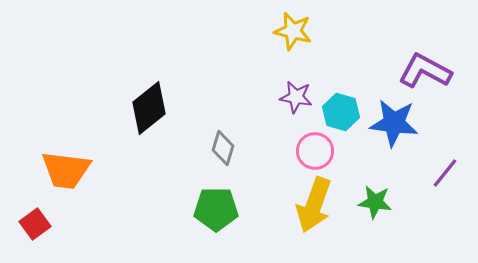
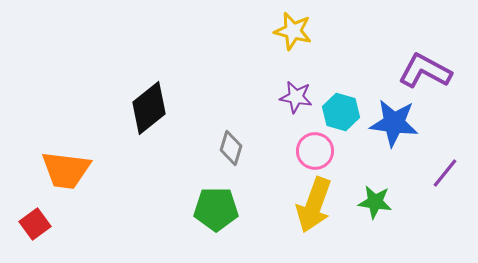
gray diamond: moved 8 px right
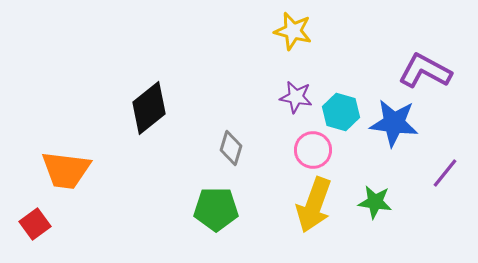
pink circle: moved 2 px left, 1 px up
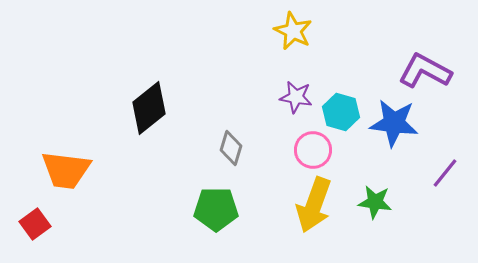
yellow star: rotated 12 degrees clockwise
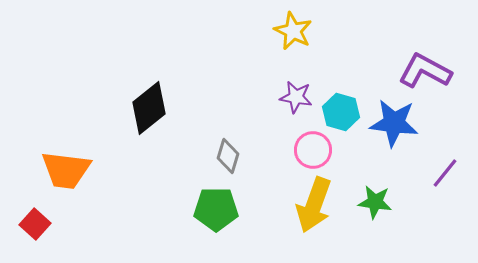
gray diamond: moved 3 px left, 8 px down
red square: rotated 12 degrees counterclockwise
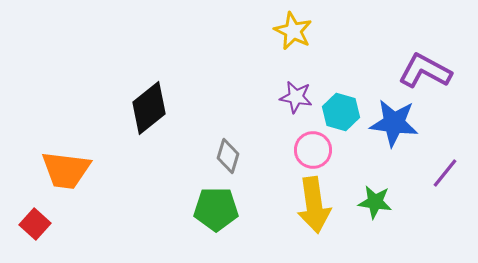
yellow arrow: rotated 28 degrees counterclockwise
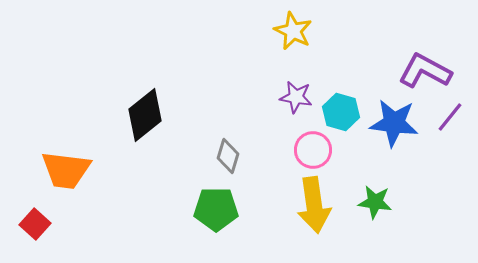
black diamond: moved 4 px left, 7 px down
purple line: moved 5 px right, 56 px up
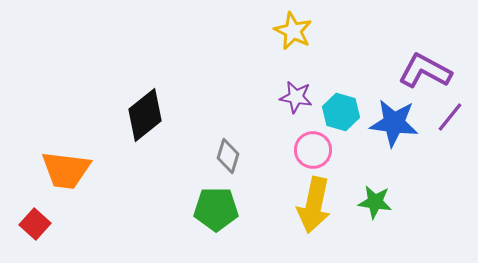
yellow arrow: rotated 20 degrees clockwise
